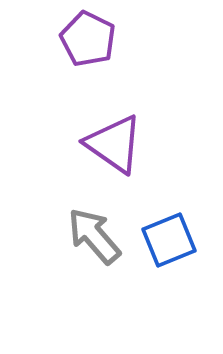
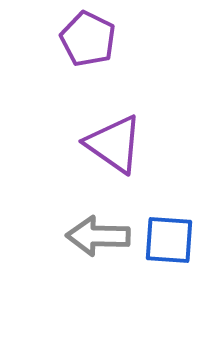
gray arrow: moved 4 px right; rotated 48 degrees counterclockwise
blue square: rotated 26 degrees clockwise
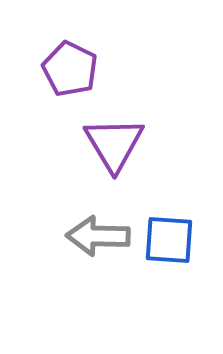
purple pentagon: moved 18 px left, 30 px down
purple triangle: rotated 24 degrees clockwise
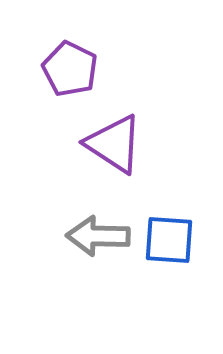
purple triangle: rotated 26 degrees counterclockwise
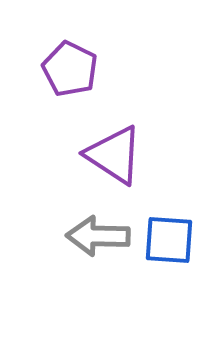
purple triangle: moved 11 px down
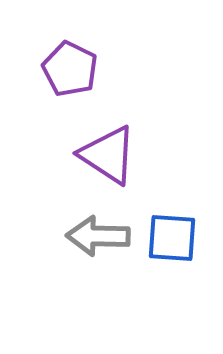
purple triangle: moved 6 px left
blue square: moved 3 px right, 2 px up
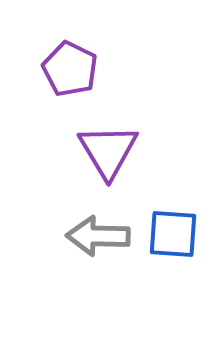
purple triangle: moved 4 px up; rotated 26 degrees clockwise
blue square: moved 1 px right, 4 px up
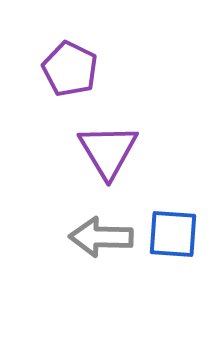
gray arrow: moved 3 px right, 1 px down
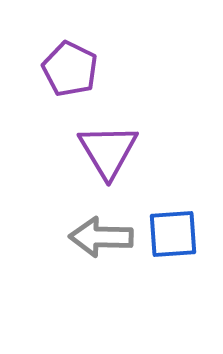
blue square: rotated 8 degrees counterclockwise
